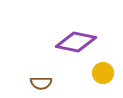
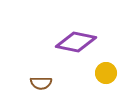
yellow circle: moved 3 px right
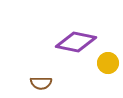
yellow circle: moved 2 px right, 10 px up
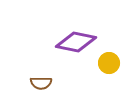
yellow circle: moved 1 px right
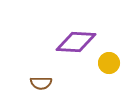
purple diamond: rotated 9 degrees counterclockwise
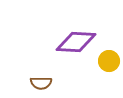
yellow circle: moved 2 px up
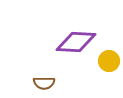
brown semicircle: moved 3 px right
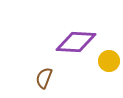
brown semicircle: moved 5 px up; rotated 110 degrees clockwise
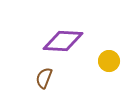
purple diamond: moved 13 px left, 1 px up
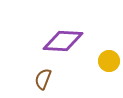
brown semicircle: moved 1 px left, 1 px down
